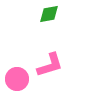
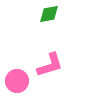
pink circle: moved 2 px down
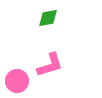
green diamond: moved 1 px left, 4 px down
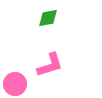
pink circle: moved 2 px left, 3 px down
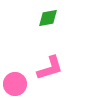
pink L-shape: moved 3 px down
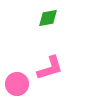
pink circle: moved 2 px right
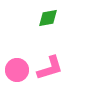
pink circle: moved 14 px up
